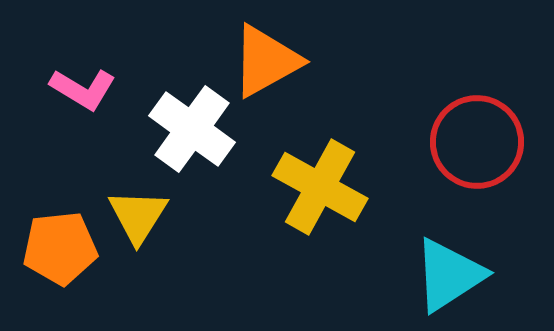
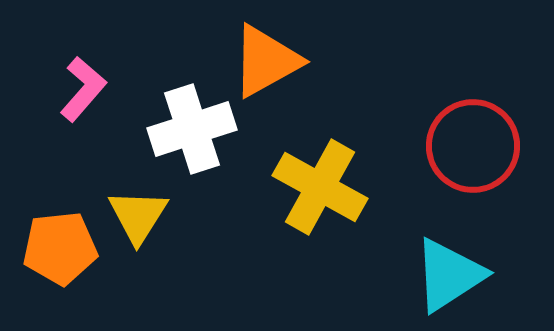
pink L-shape: rotated 80 degrees counterclockwise
white cross: rotated 36 degrees clockwise
red circle: moved 4 px left, 4 px down
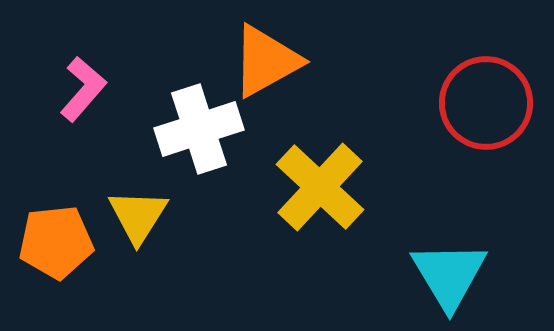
white cross: moved 7 px right
red circle: moved 13 px right, 43 px up
yellow cross: rotated 14 degrees clockwise
orange pentagon: moved 4 px left, 6 px up
cyan triangle: rotated 28 degrees counterclockwise
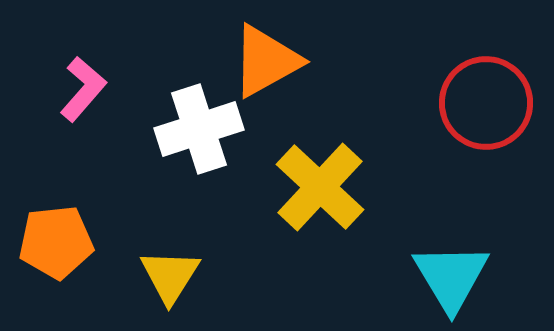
yellow triangle: moved 32 px right, 60 px down
cyan triangle: moved 2 px right, 2 px down
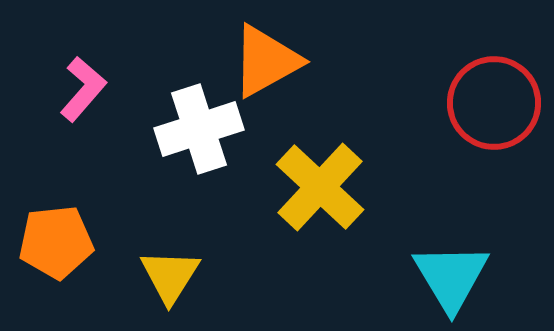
red circle: moved 8 px right
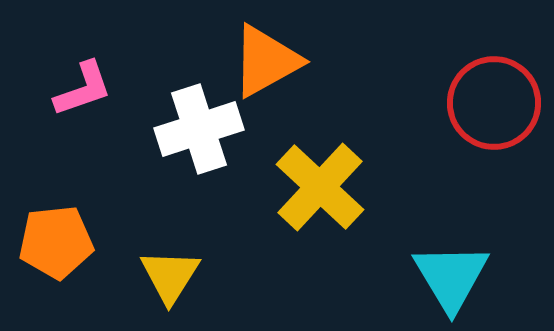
pink L-shape: rotated 30 degrees clockwise
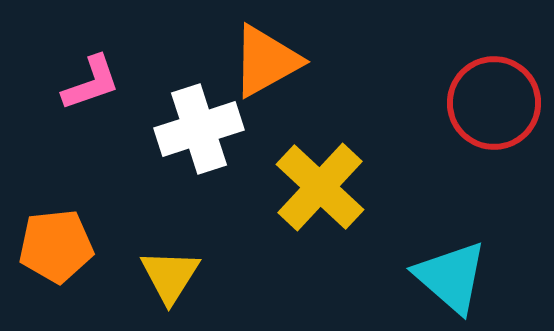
pink L-shape: moved 8 px right, 6 px up
orange pentagon: moved 4 px down
cyan triangle: rotated 18 degrees counterclockwise
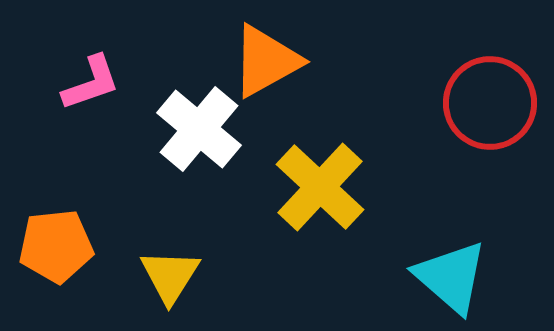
red circle: moved 4 px left
white cross: rotated 32 degrees counterclockwise
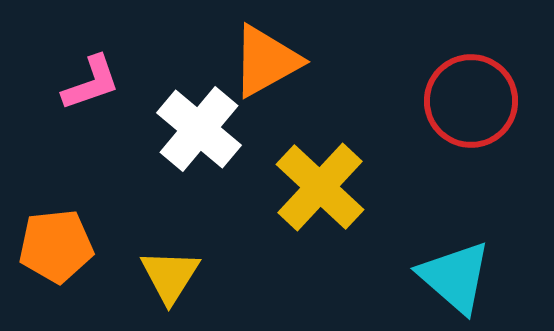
red circle: moved 19 px left, 2 px up
cyan triangle: moved 4 px right
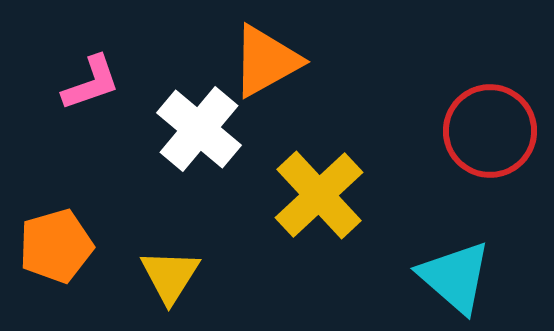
red circle: moved 19 px right, 30 px down
yellow cross: moved 1 px left, 8 px down; rotated 4 degrees clockwise
orange pentagon: rotated 10 degrees counterclockwise
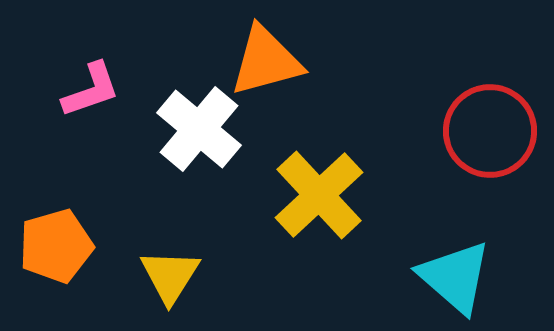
orange triangle: rotated 14 degrees clockwise
pink L-shape: moved 7 px down
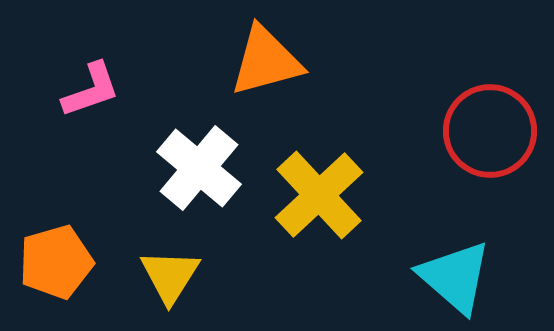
white cross: moved 39 px down
orange pentagon: moved 16 px down
